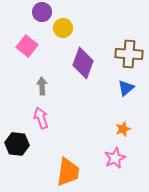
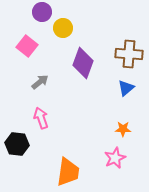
gray arrow: moved 2 px left, 4 px up; rotated 54 degrees clockwise
orange star: rotated 21 degrees clockwise
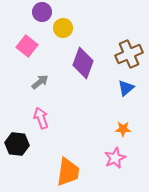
brown cross: rotated 28 degrees counterclockwise
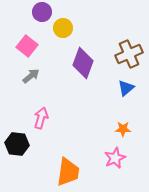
gray arrow: moved 9 px left, 6 px up
pink arrow: rotated 35 degrees clockwise
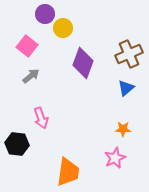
purple circle: moved 3 px right, 2 px down
pink arrow: rotated 145 degrees clockwise
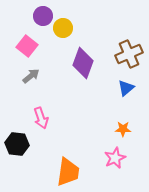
purple circle: moved 2 px left, 2 px down
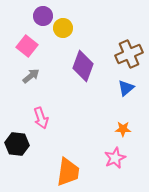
purple diamond: moved 3 px down
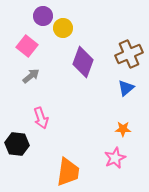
purple diamond: moved 4 px up
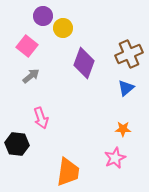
purple diamond: moved 1 px right, 1 px down
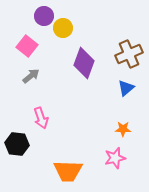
purple circle: moved 1 px right
pink star: rotated 10 degrees clockwise
orange trapezoid: moved 1 px up; rotated 84 degrees clockwise
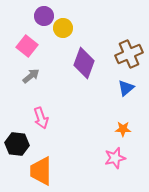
orange trapezoid: moved 27 px left; rotated 88 degrees clockwise
